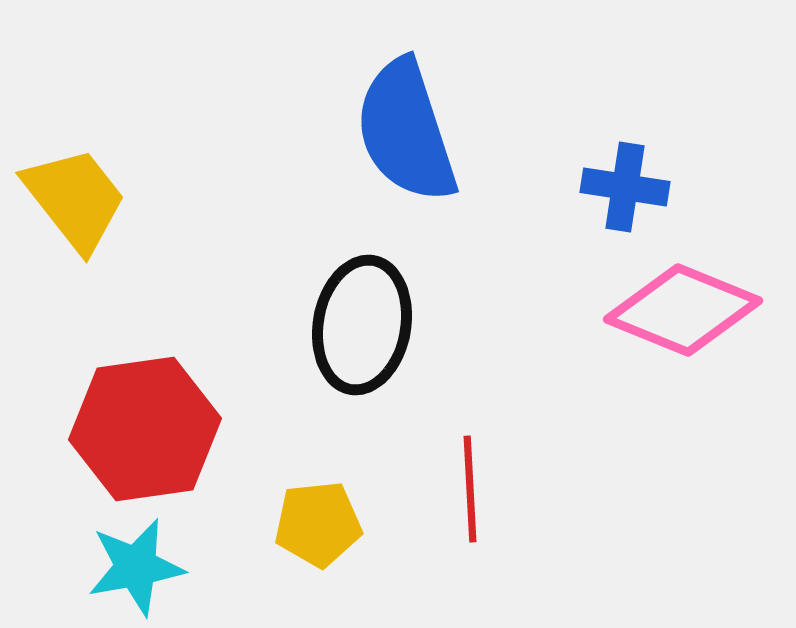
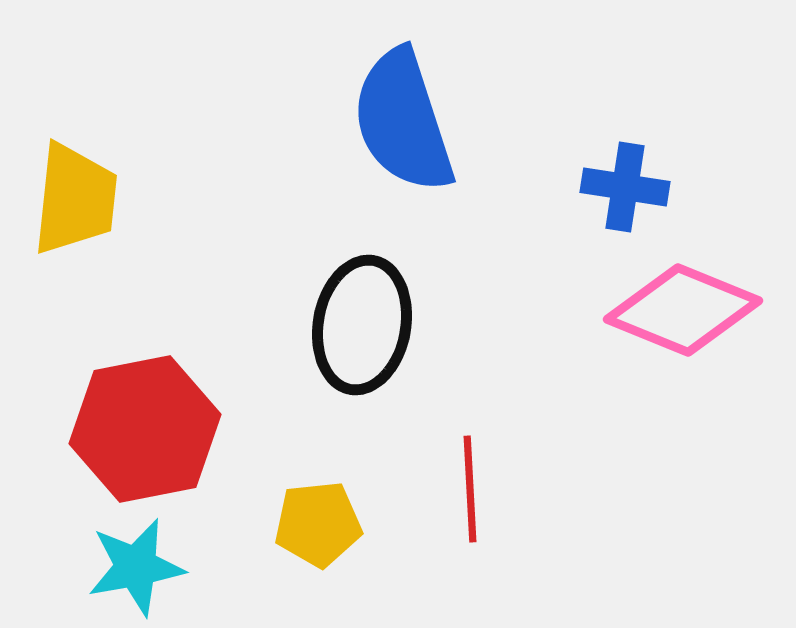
blue semicircle: moved 3 px left, 10 px up
yellow trapezoid: rotated 44 degrees clockwise
red hexagon: rotated 3 degrees counterclockwise
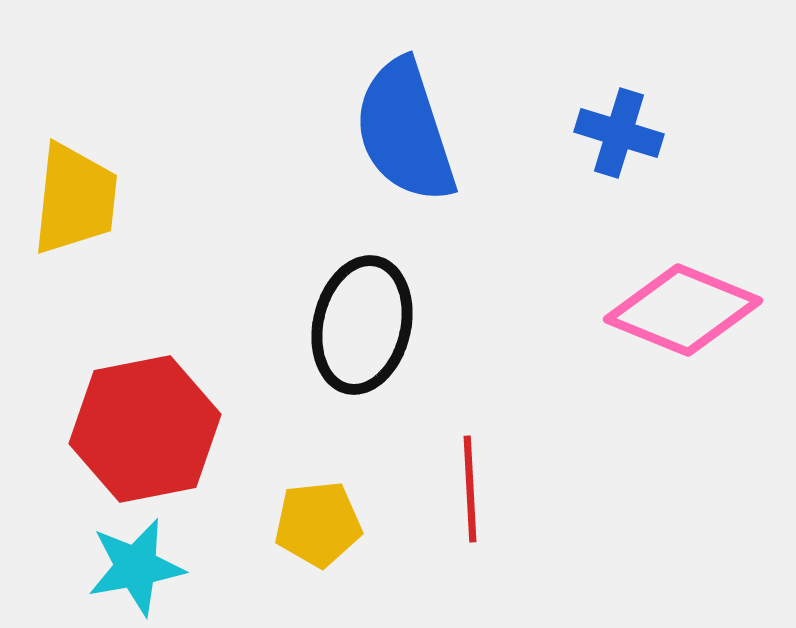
blue semicircle: moved 2 px right, 10 px down
blue cross: moved 6 px left, 54 px up; rotated 8 degrees clockwise
black ellipse: rotated 3 degrees clockwise
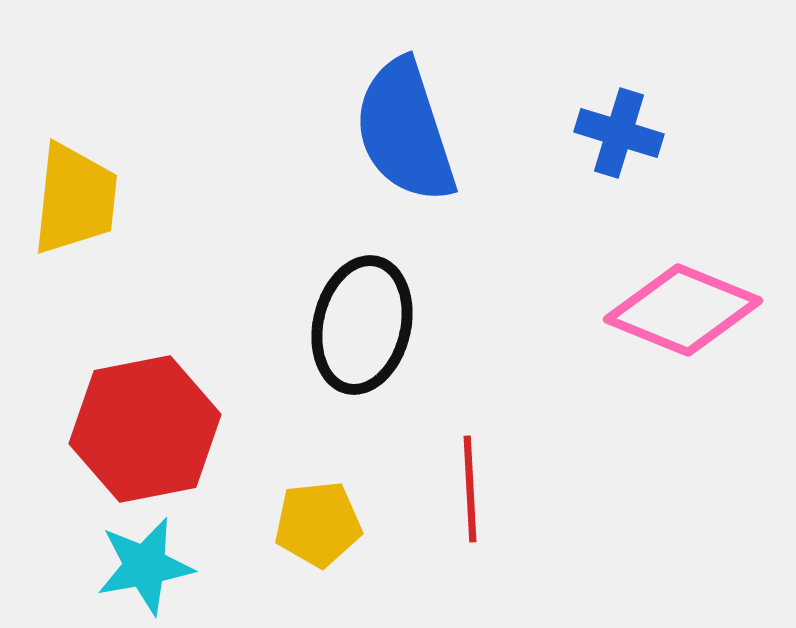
cyan star: moved 9 px right, 1 px up
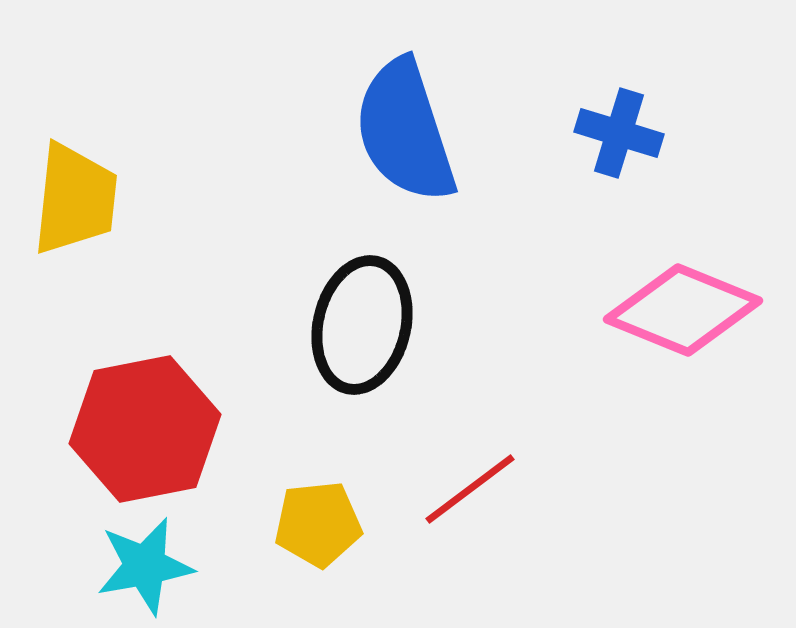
red line: rotated 56 degrees clockwise
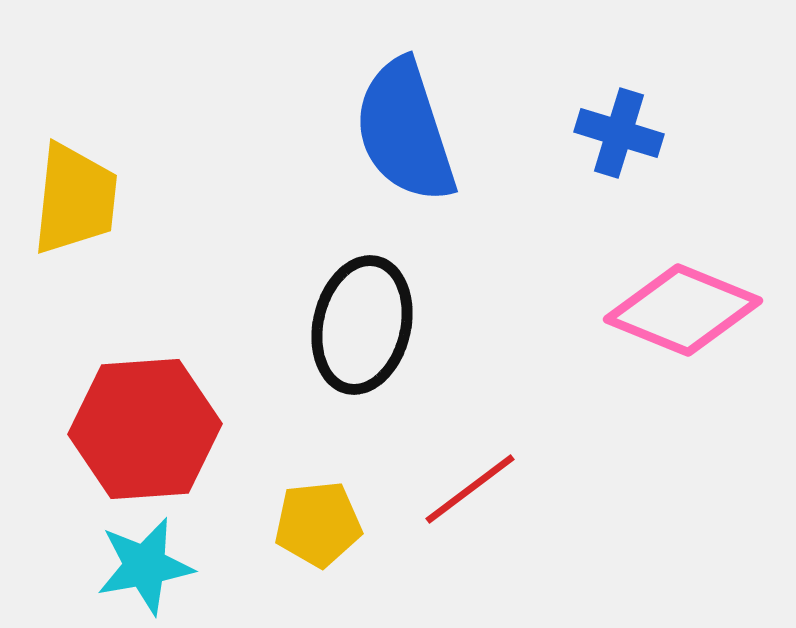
red hexagon: rotated 7 degrees clockwise
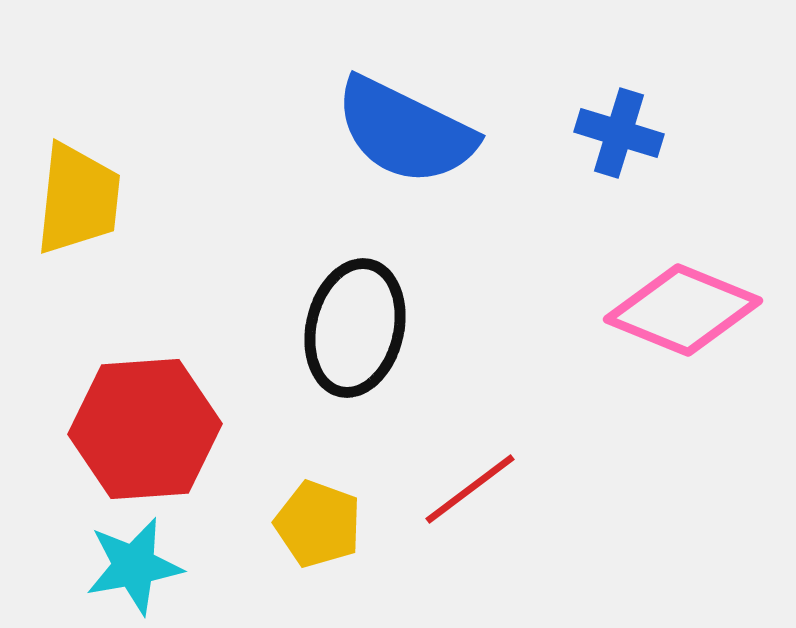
blue semicircle: rotated 46 degrees counterclockwise
yellow trapezoid: moved 3 px right
black ellipse: moved 7 px left, 3 px down
yellow pentagon: rotated 26 degrees clockwise
cyan star: moved 11 px left
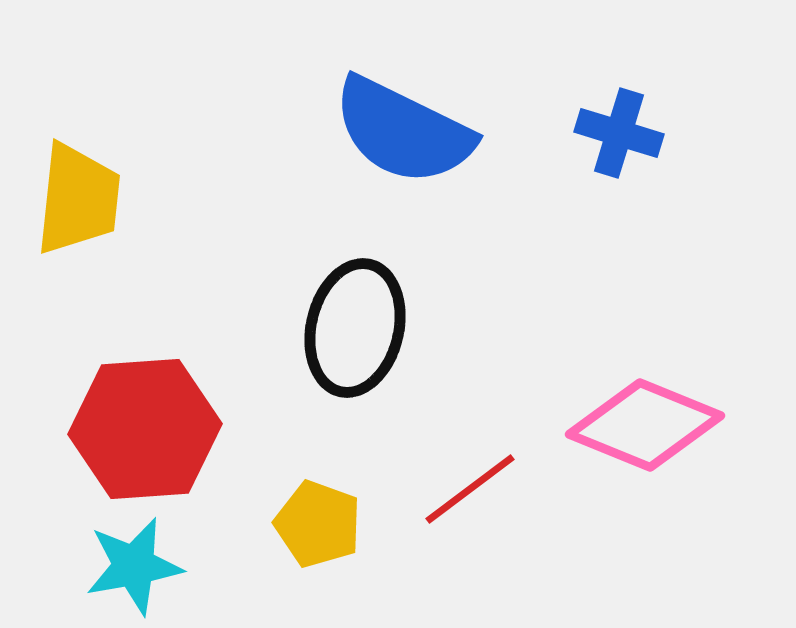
blue semicircle: moved 2 px left
pink diamond: moved 38 px left, 115 px down
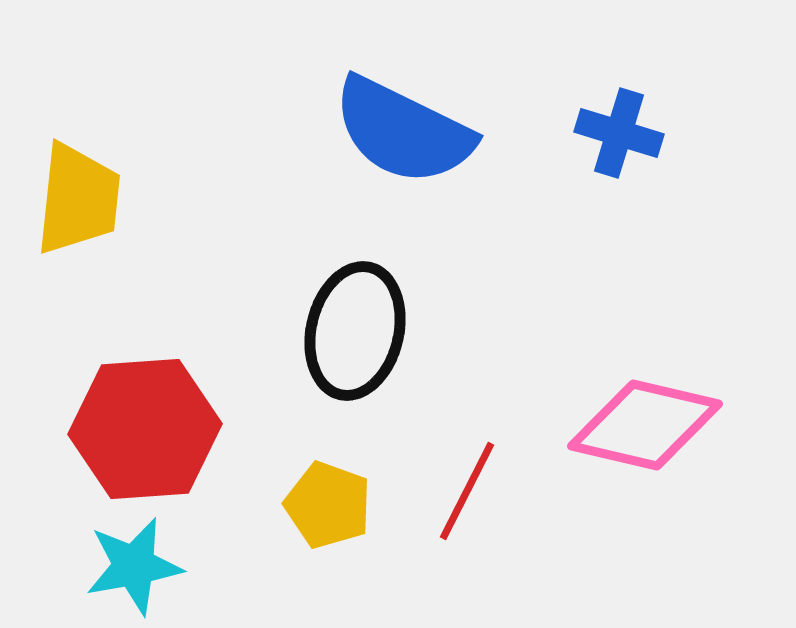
black ellipse: moved 3 px down
pink diamond: rotated 9 degrees counterclockwise
red line: moved 3 px left, 2 px down; rotated 26 degrees counterclockwise
yellow pentagon: moved 10 px right, 19 px up
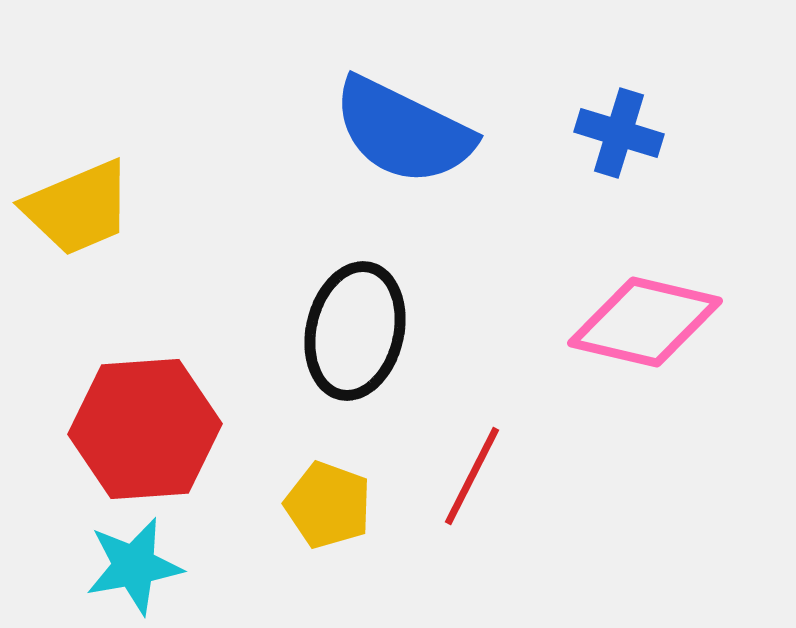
yellow trapezoid: moved 9 px down; rotated 61 degrees clockwise
pink diamond: moved 103 px up
red line: moved 5 px right, 15 px up
